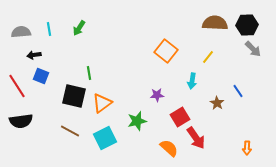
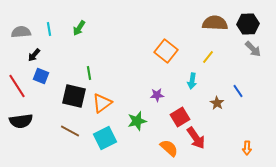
black hexagon: moved 1 px right, 1 px up
black arrow: rotated 40 degrees counterclockwise
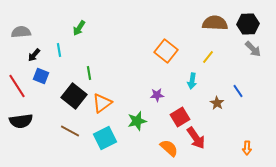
cyan line: moved 10 px right, 21 px down
black square: rotated 25 degrees clockwise
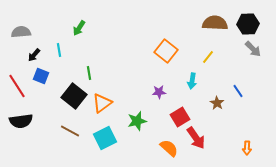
purple star: moved 2 px right, 3 px up
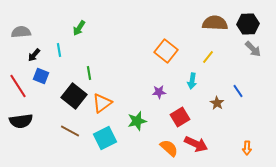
red line: moved 1 px right
red arrow: moved 6 px down; rotated 30 degrees counterclockwise
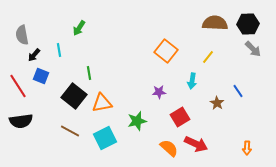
gray semicircle: moved 1 px right, 3 px down; rotated 96 degrees counterclockwise
orange triangle: rotated 25 degrees clockwise
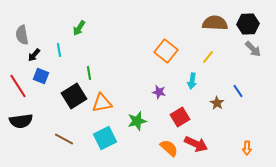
purple star: rotated 16 degrees clockwise
black square: rotated 20 degrees clockwise
brown line: moved 6 px left, 8 px down
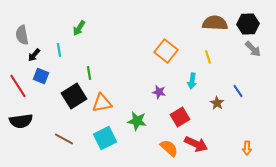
yellow line: rotated 56 degrees counterclockwise
green star: rotated 24 degrees clockwise
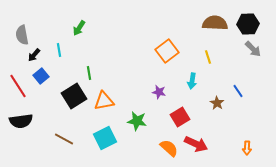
orange square: moved 1 px right; rotated 15 degrees clockwise
blue square: rotated 28 degrees clockwise
orange triangle: moved 2 px right, 2 px up
